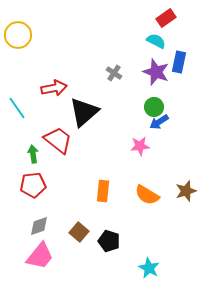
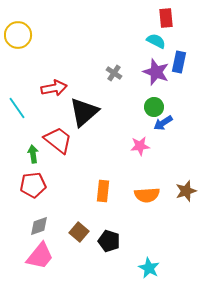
red rectangle: rotated 60 degrees counterclockwise
blue arrow: moved 4 px right, 1 px down
orange semicircle: rotated 35 degrees counterclockwise
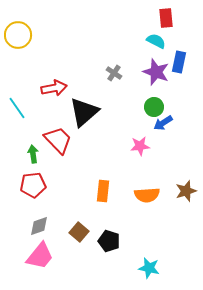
red trapezoid: rotated 8 degrees clockwise
cyan star: rotated 15 degrees counterclockwise
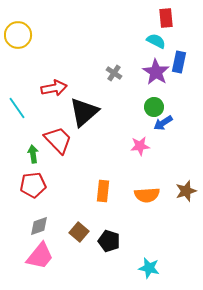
purple star: rotated 12 degrees clockwise
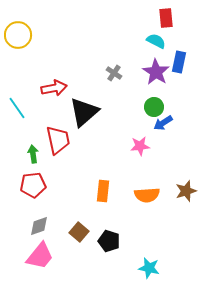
red trapezoid: rotated 32 degrees clockwise
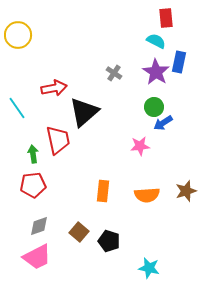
pink trapezoid: moved 3 px left, 1 px down; rotated 24 degrees clockwise
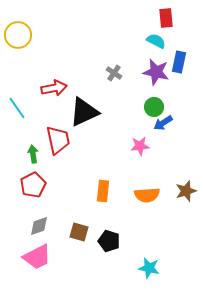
purple star: rotated 20 degrees counterclockwise
black triangle: rotated 16 degrees clockwise
red pentagon: rotated 20 degrees counterclockwise
brown square: rotated 24 degrees counterclockwise
